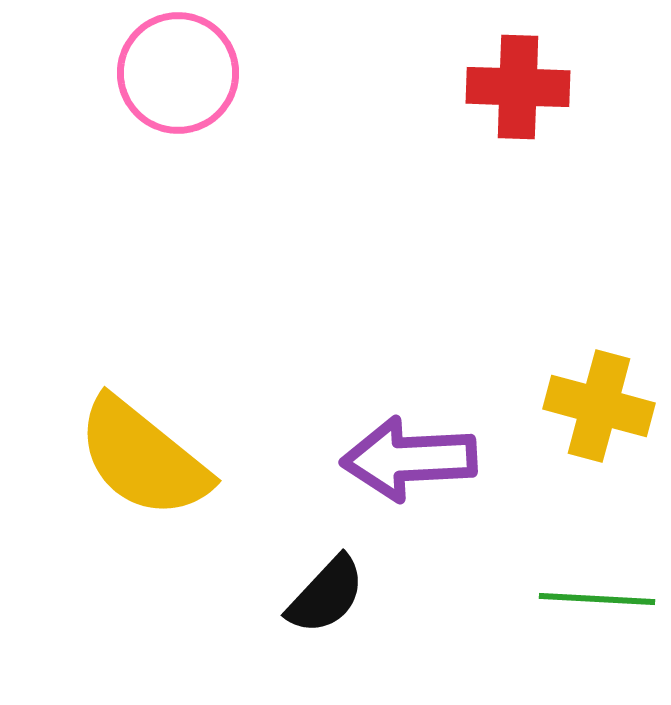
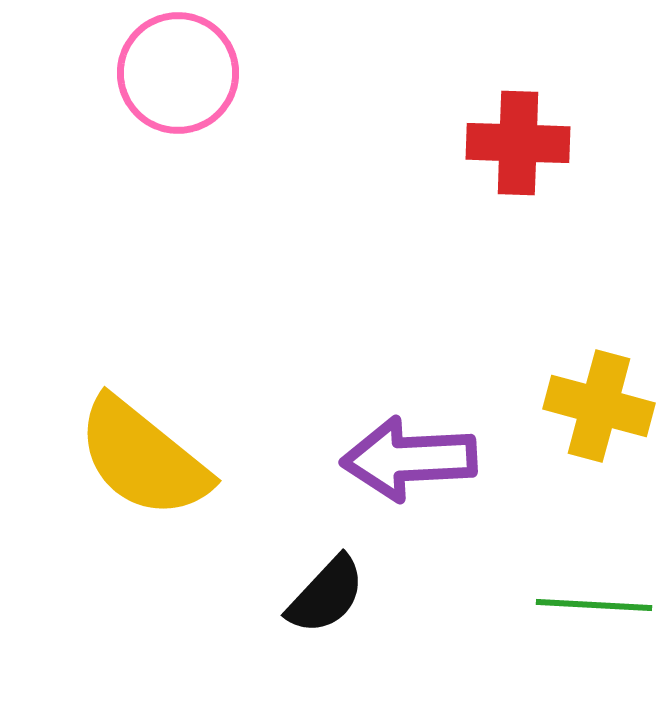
red cross: moved 56 px down
green line: moved 3 px left, 6 px down
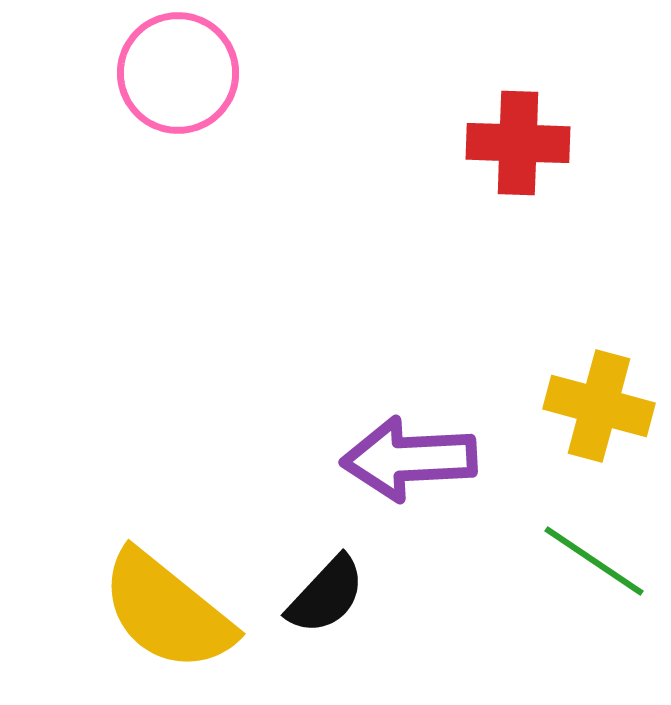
yellow semicircle: moved 24 px right, 153 px down
green line: moved 44 px up; rotated 31 degrees clockwise
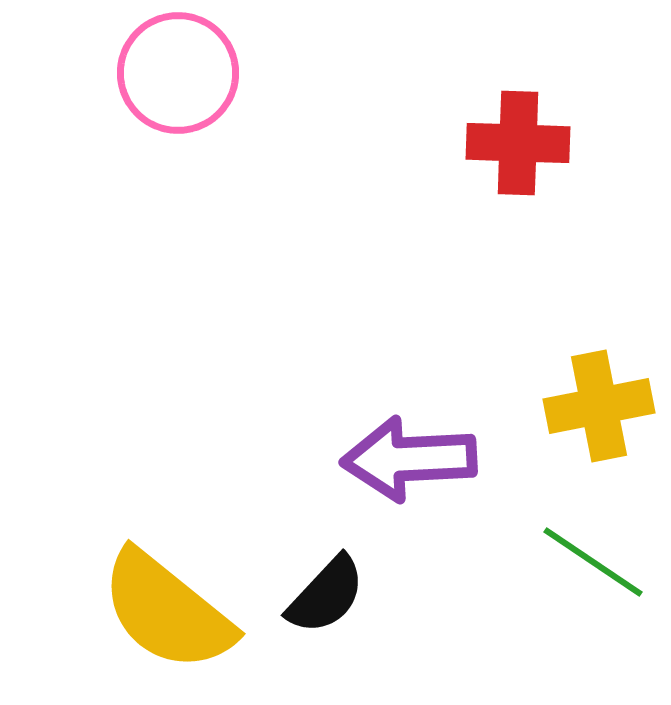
yellow cross: rotated 26 degrees counterclockwise
green line: moved 1 px left, 1 px down
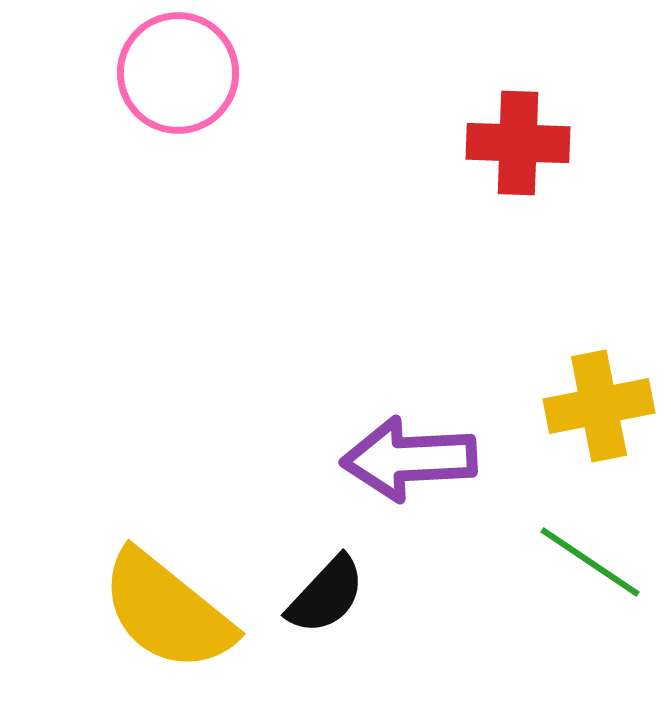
green line: moved 3 px left
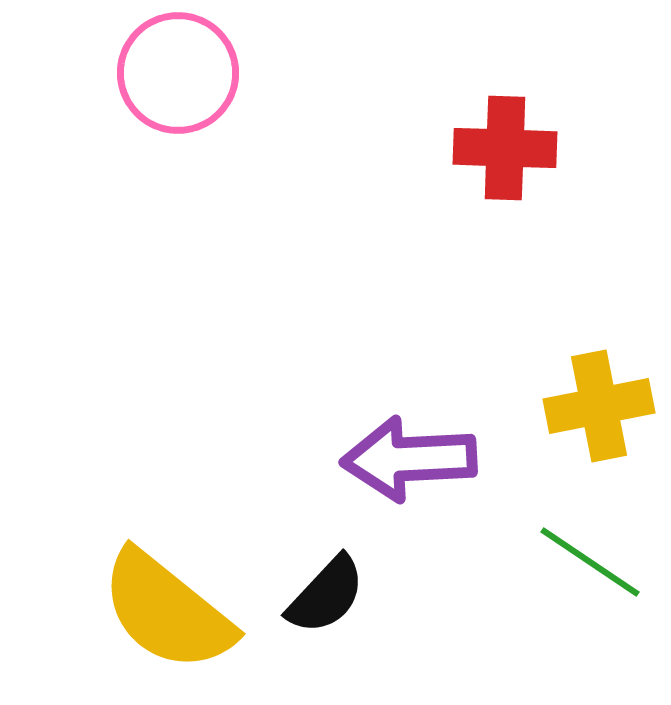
red cross: moved 13 px left, 5 px down
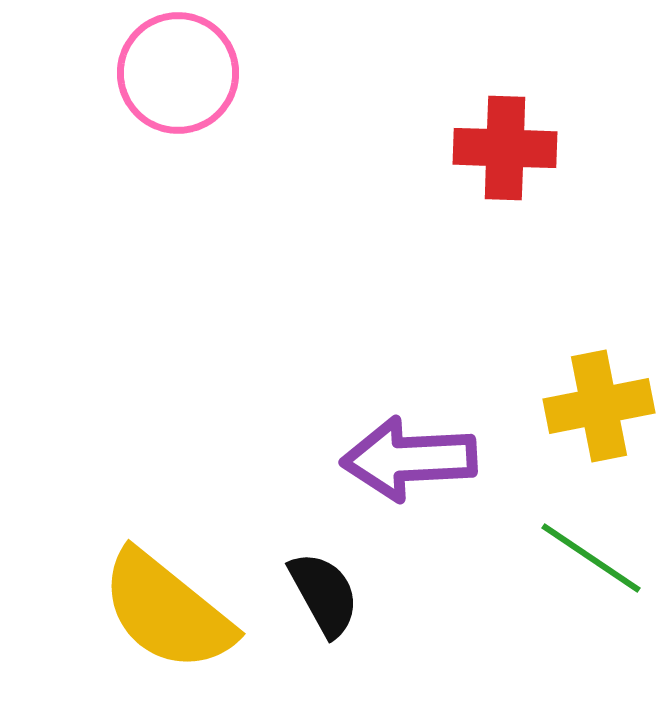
green line: moved 1 px right, 4 px up
black semicircle: moved 2 px left, 1 px up; rotated 72 degrees counterclockwise
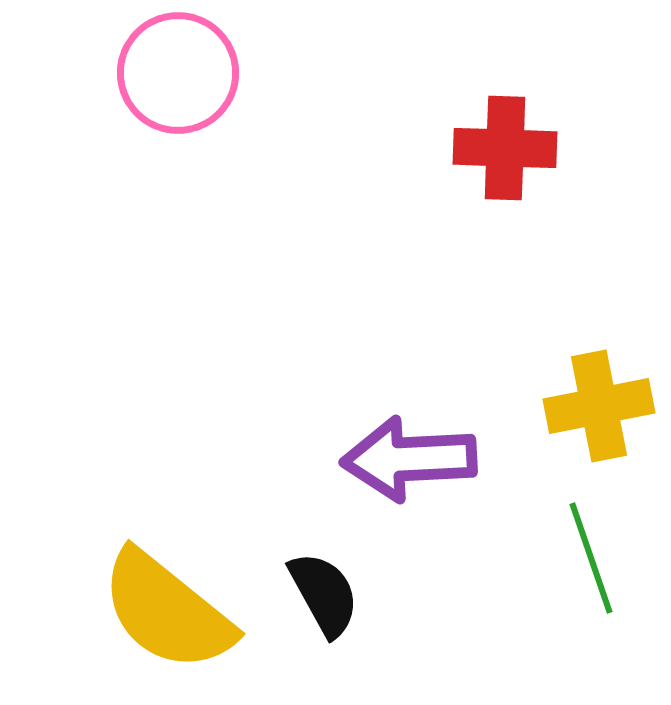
green line: rotated 37 degrees clockwise
